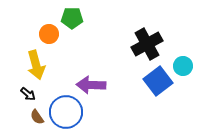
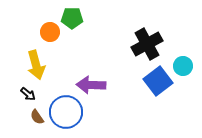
orange circle: moved 1 px right, 2 px up
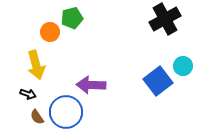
green pentagon: rotated 15 degrees counterclockwise
black cross: moved 18 px right, 25 px up
black arrow: rotated 21 degrees counterclockwise
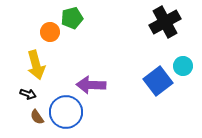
black cross: moved 3 px down
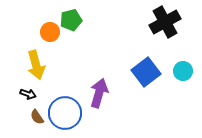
green pentagon: moved 1 px left, 2 px down
cyan circle: moved 5 px down
blue square: moved 12 px left, 9 px up
purple arrow: moved 8 px right, 8 px down; rotated 104 degrees clockwise
blue circle: moved 1 px left, 1 px down
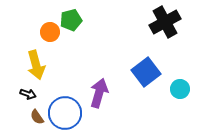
cyan circle: moved 3 px left, 18 px down
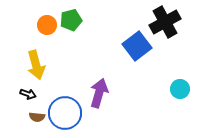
orange circle: moved 3 px left, 7 px up
blue square: moved 9 px left, 26 px up
brown semicircle: rotated 49 degrees counterclockwise
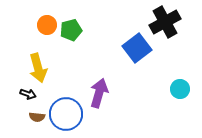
green pentagon: moved 10 px down
blue square: moved 2 px down
yellow arrow: moved 2 px right, 3 px down
blue circle: moved 1 px right, 1 px down
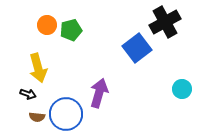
cyan circle: moved 2 px right
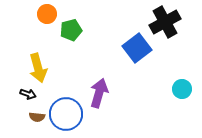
orange circle: moved 11 px up
